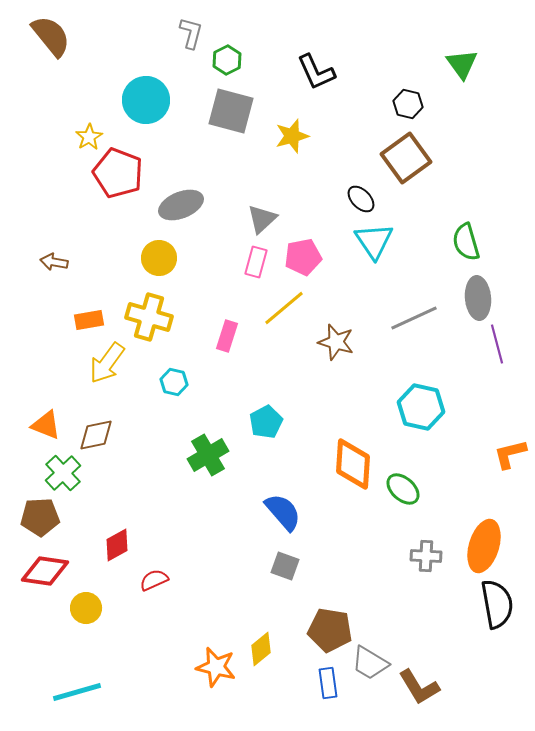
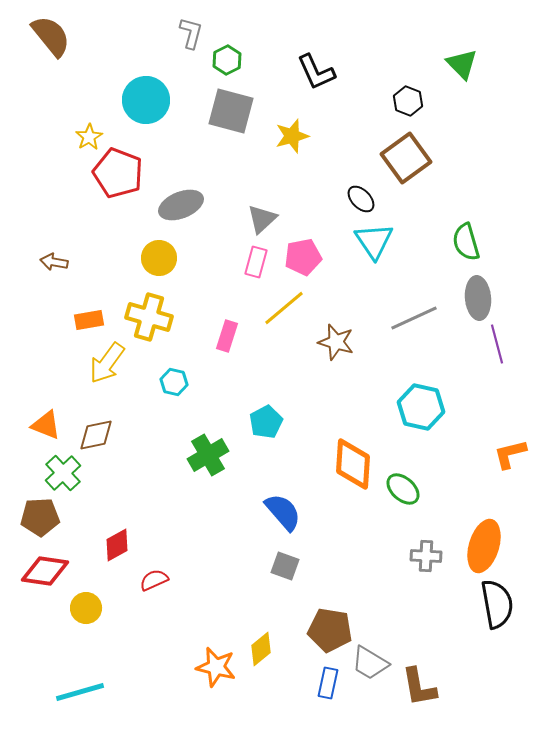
green triangle at (462, 64): rotated 8 degrees counterclockwise
black hexagon at (408, 104): moved 3 px up; rotated 8 degrees clockwise
blue rectangle at (328, 683): rotated 20 degrees clockwise
brown L-shape at (419, 687): rotated 21 degrees clockwise
cyan line at (77, 692): moved 3 px right
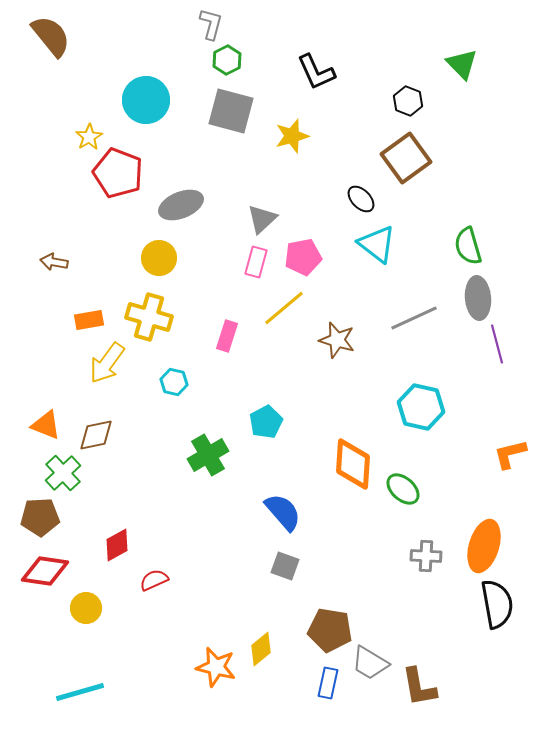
gray L-shape at (191, 33): moved 20 px right, 9 px up
cyan triangle at (374, 241): moved 3 px right, 3 px down; rotated 18 degrees counterclockwise
green semicircle at (466, 242): moved 2 px right, 4 px down
brown star at (336, 342): moved 1 px right, 2 px up
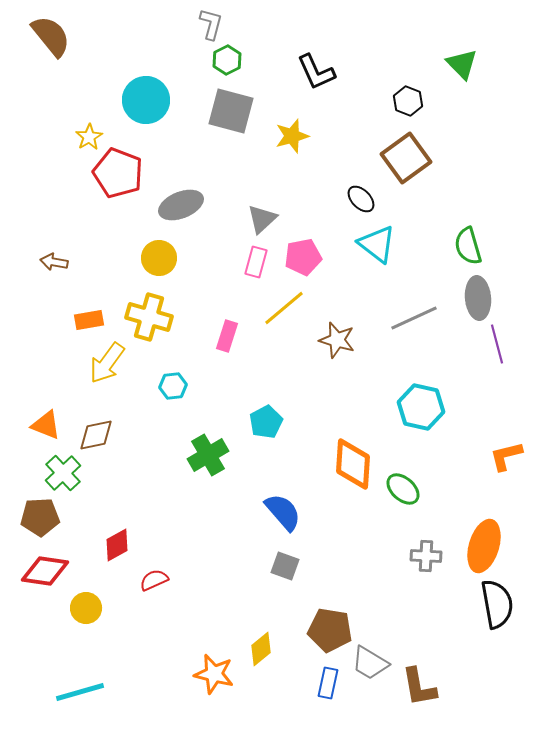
cyan hexagon at (174, 382): moved 1 px left, 4 px down; rotated 20 degrees counterclockwise
orange L-shape at (510, 454): moved 4 px left, 2 px down
orange star at (216, 667): moved 2 px left, 7 px down
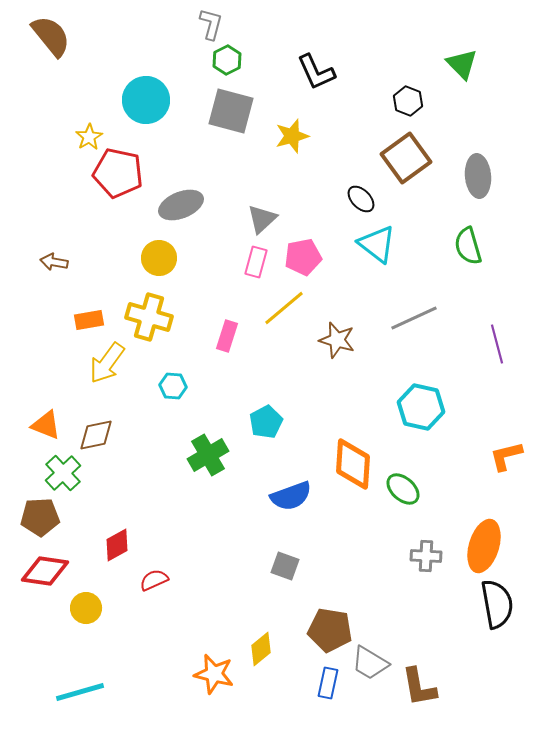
red pentagon at (118, 173): rotated 9 degrees counterclockwise
gray ellipse at (478, 298): moved 122 px up
cyan hexagon at (173, 386): rotated 12 degrees clockwise
blue semicircle at (283, 512): moved 8 px right, 16 px up; rotated 111 degrees clockwise
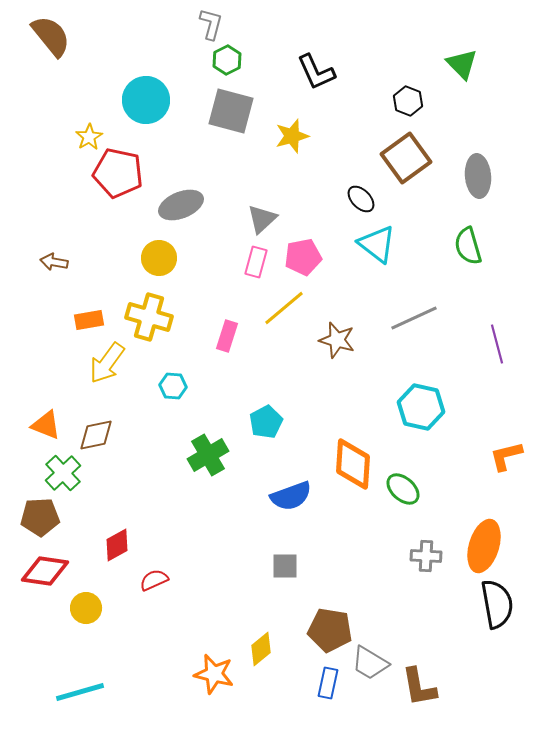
gray square at (285, 566): rotated 20 degrees counterclockwise
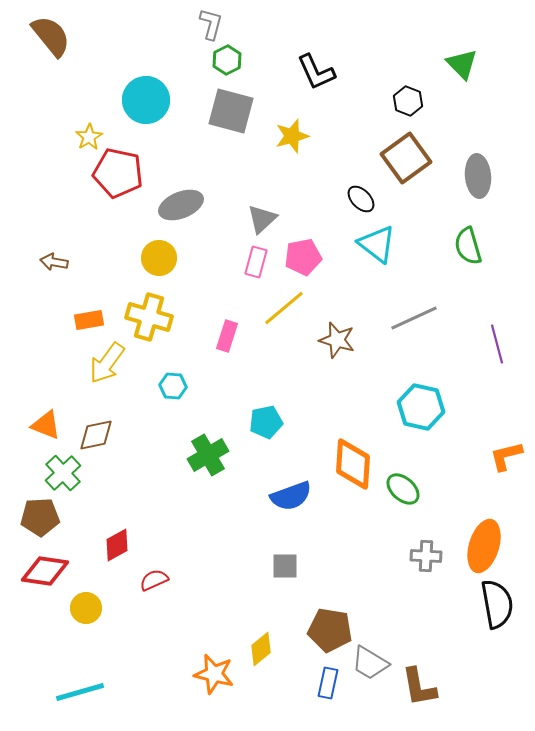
cyan pentagon at (266, 422): rotated 16 degrees clockwise
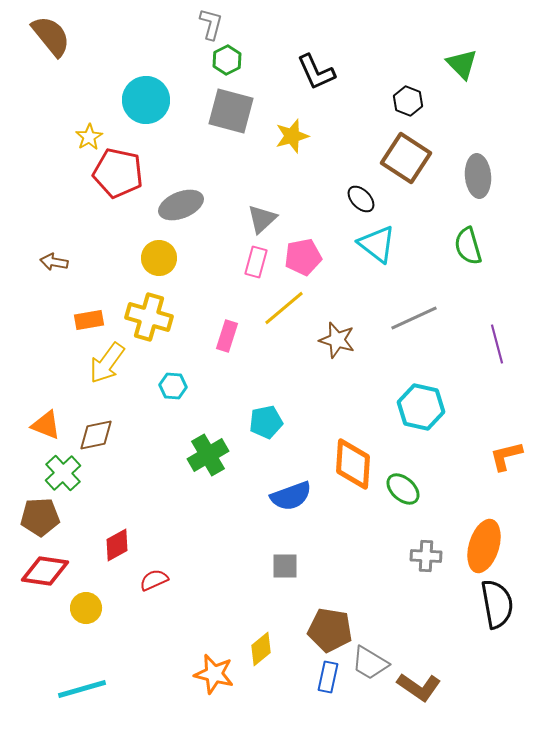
brown square at (406, 158): rotated 21 degrees counterclockwise
blue rectangle at (328, 683): moved 6 px up
brown L-shape at (419, 687): rotated 45 degrees counterclockwise
cyan line at (80, 692): moved 2 px right, 3 px up
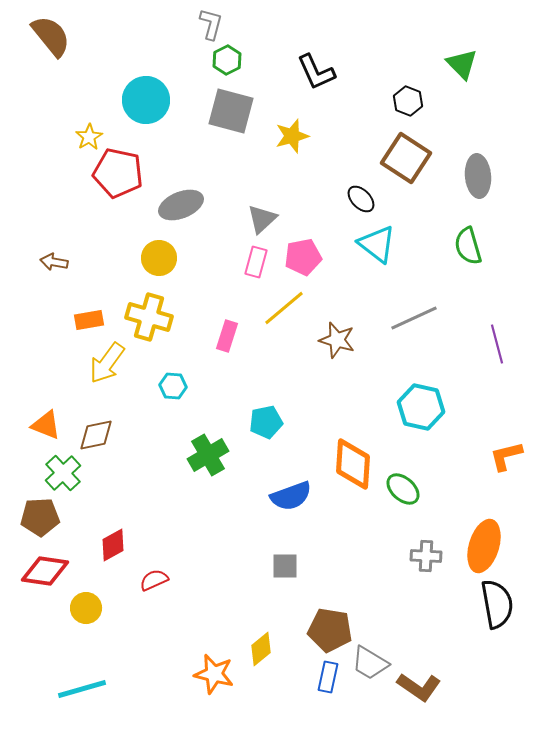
red diamond at (117, 545): moved 4 px left
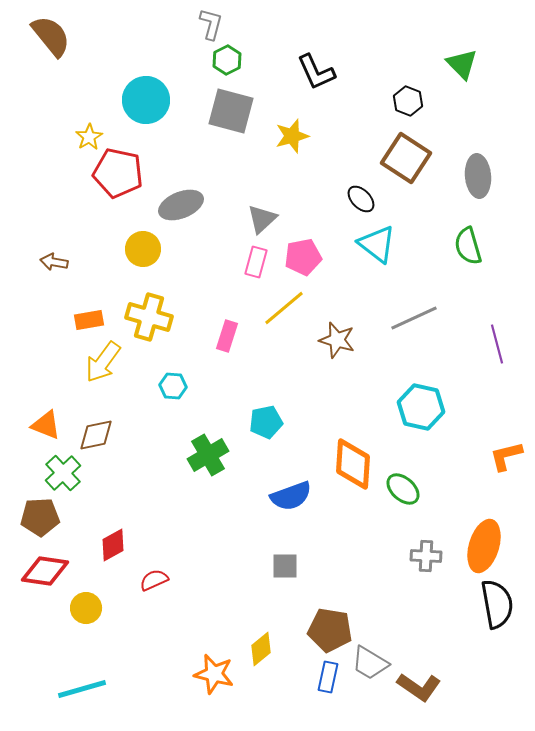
yellow circle at (159, 258): moved 16 px left, 9 px up
yellow arrow at (107, 363): moved 4 px left, 1 px up
